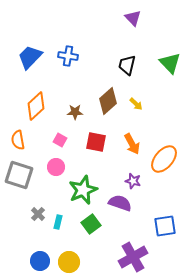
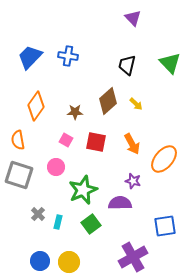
orange diamond: rotated 12 degrees counterclockwise
pink square: moved 6 px right
purple semicircle: rotated 20 degrees counterclockwise
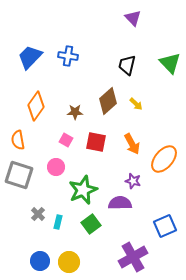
blue square: rotated 15 degrees counterclockwise
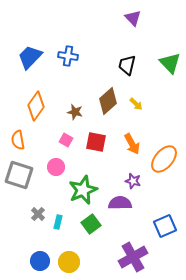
brown star: rotated 14 degrees clockwise
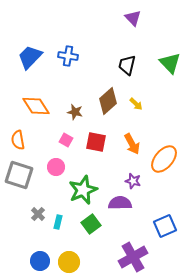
orange diamond: rotated 68 degrees counterclockwise
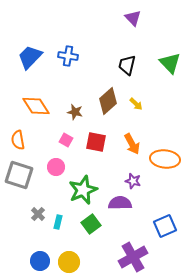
orange ellipse: moved 1 px right; rotated 56 degrees clockwise
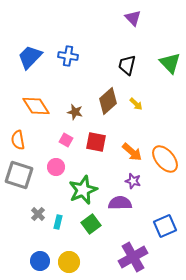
orange arrow: moved 8 px down; rotated 20 degrees counterclockwise
orange ellipse: rotated 44 degrees clockwise
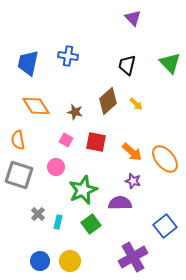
blue trapezoid: moved 2 px left, 6 px down; rotated 32 degrees counterclockwise
blue square: rotated 15 degrees counterclockwise
yellow circle: moved 1 px right, 1 px up
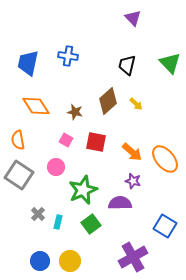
gray square: rotated 16 degrees clockwise
blue square: rotated 20 degrees counterclockwise
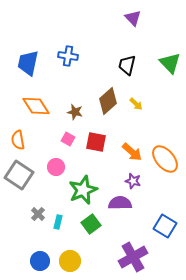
pink square: moved 2 px right, 1 px up
